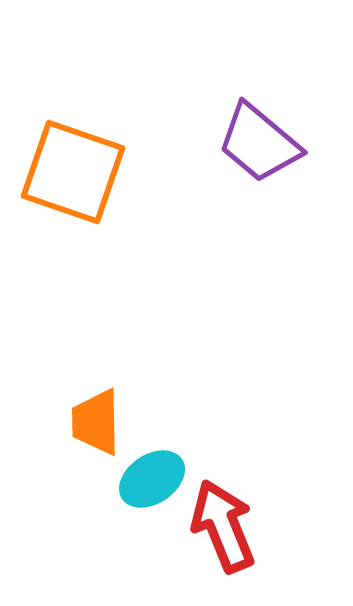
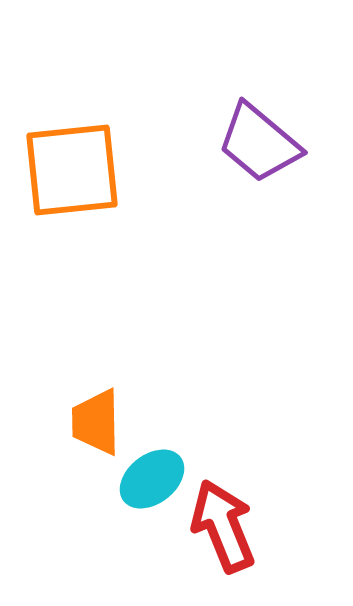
orange square: moved 1 px left, 2 px up; rotated 25 degrees counterclockwise
cyan ellipse: rotated 4 degrees counterclockwise
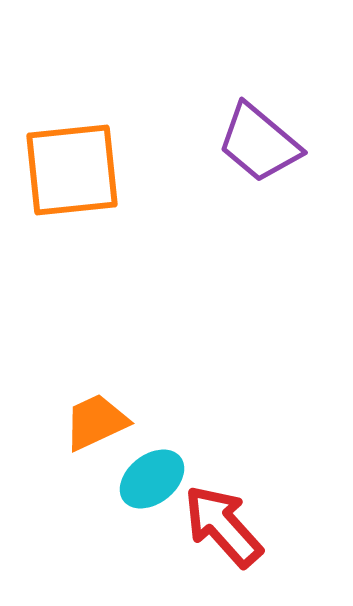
orange trapezoid: rotated 66 degrees clockwise
red arrow: rotated 20 degrees counterclockwise
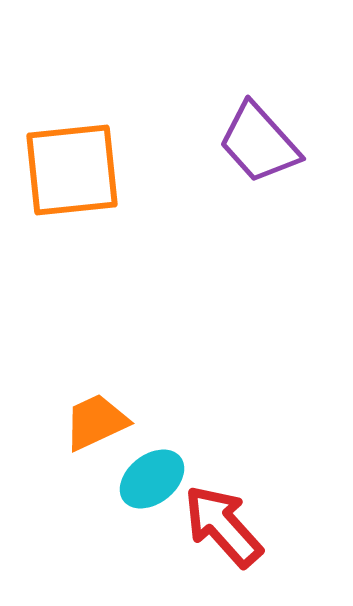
purple trapezoid: rotated 8 degrees clockwise
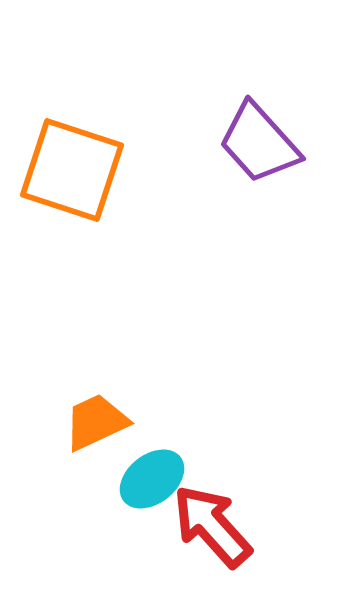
orange square: rotated 24 degrees clockwise
red arrow: moved 11 px left
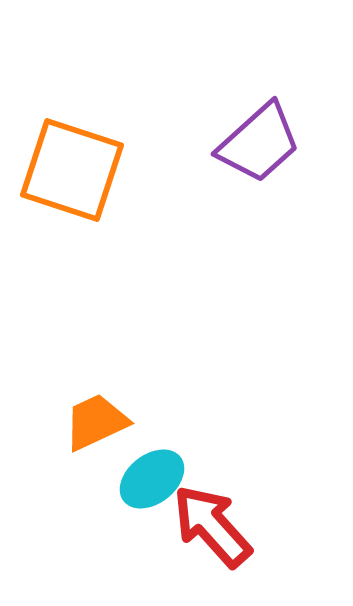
purple trapezoid: rotated 90 degrees counterclockwise
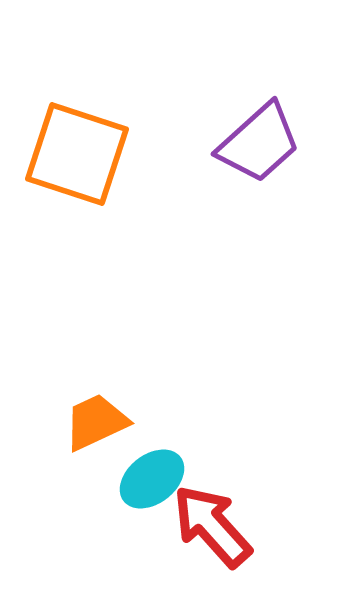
orange square: moved 5 px right, 16 px up
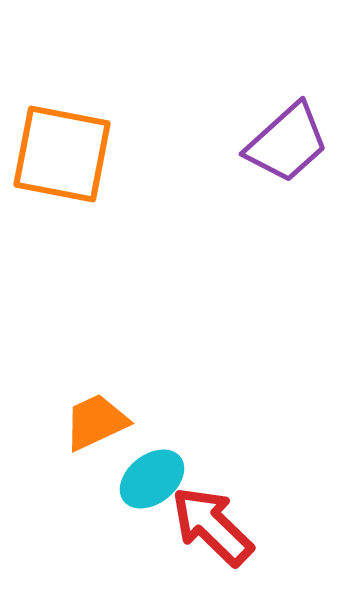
purple trapezoid: moved 28 px right
orange square: moved 15 px left; rotated 7 degrees counterclockwise
red arrow: rotated 4 degrees counterclockwise
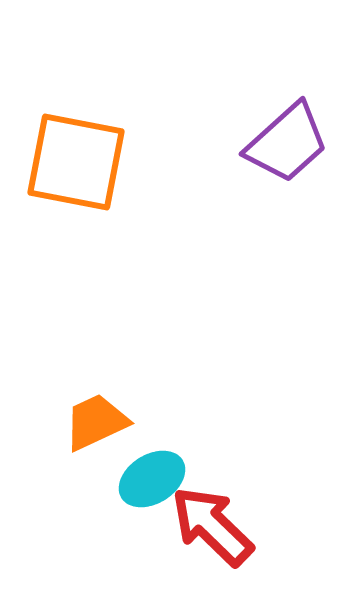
orange square: moved 14 px right, 8 px down
cyan ellipse: rotated 6 degrees clockwise
